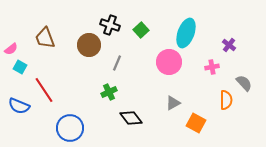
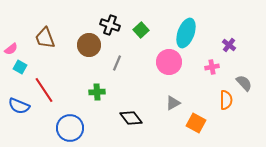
green cross: moved 12 px left; rotated 21 degrees clockwise
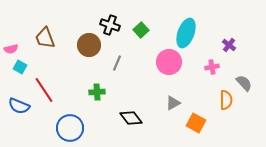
pink semicircle: rotated 24 degrees clockwise
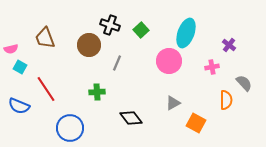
pink circle: moved 1 px up
red line: moved 2 px right, 1 px up
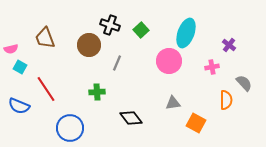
gray triangle: rotated 21 degrees clockwise
